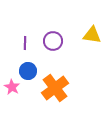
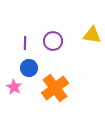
blue circle: moved 1 px right, 3 px up
pink star: moved 2 px right
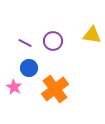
purple line: rotated 64 degrees counterclockwise
orange cross: moved 1 px down
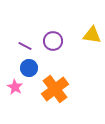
purple line: moved 3 px down
pink star: moved 1 px right
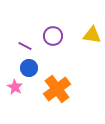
purple circle: moved 5 px up
orange cross: moved 2 px right
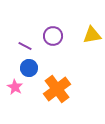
yellow triangle: rotated 18 degrees counterclockwise
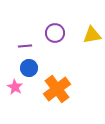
purple circle: moved 2 px right, 3 px up
purple line: rotated 32 degrees counterclockwise
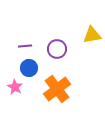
purple circle: moved 2 px right, 16 px down
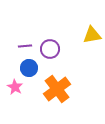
purple circle: moved 7 px left
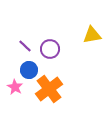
purple line: rotated 48 degrees clockwise
blue circle: moved 2 px down
orange cross: moved 8 px left
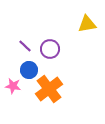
yellow triangle: moved 5 px left, 11 px up
pink star: moved 2 px left, 1 px up; rotated 21 degrees counterclockwise
